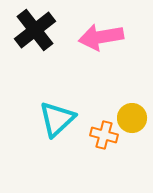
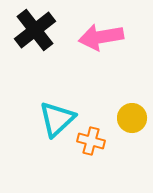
orange cross: moved 13 px left, 6 px down
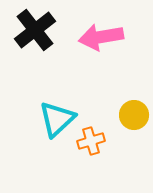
yellow circle: moved 2 px right, 3 px up
orange cross: rotated 32 degrees counterclockwise
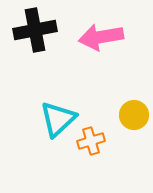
black cross: rotated 27 degrees clockwise
cyan triangle: moved 1 px right
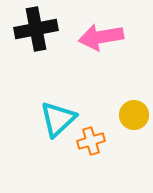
black cross: moved 1 px right, 1 px up
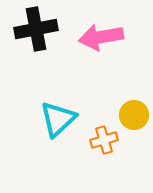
orange cross: moved 13 px right, 1 px up
